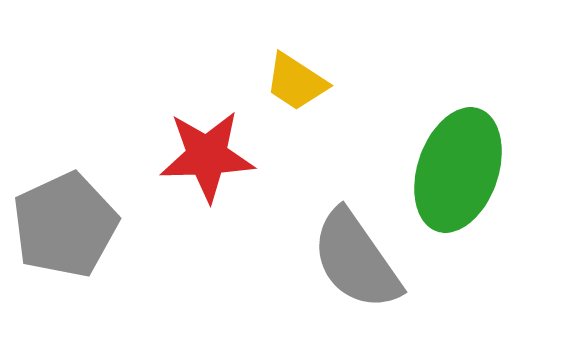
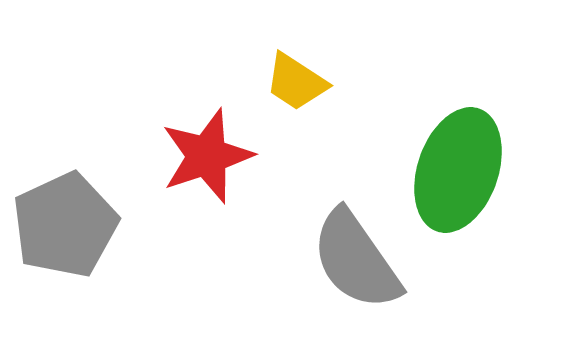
red star: rotated 16 degrees counterclockwise
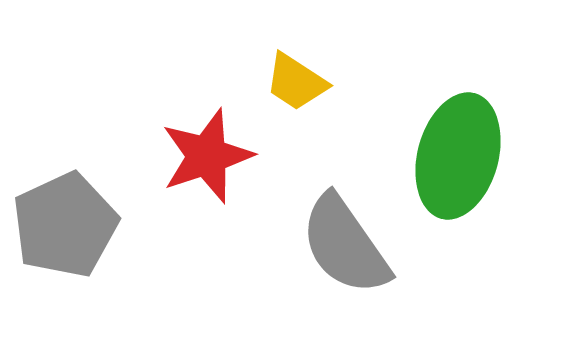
green ellipse: moved 14 px up; rotated 4 degrees counterclockwise
gray semicircle: moved 11 px left, 15 px up
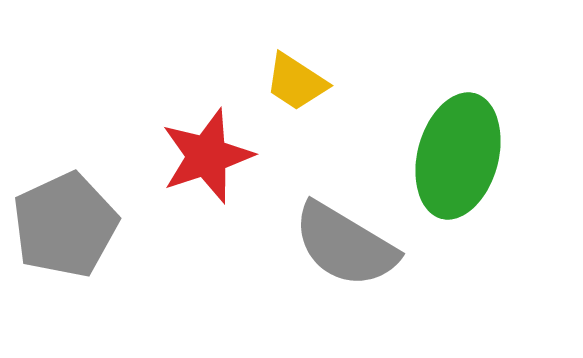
gray semicircle: rotated 24 degrees counterclockwise
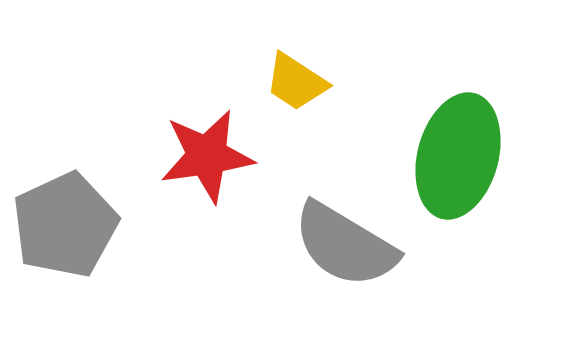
red star: rotated 10 degrees clockwise
